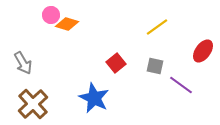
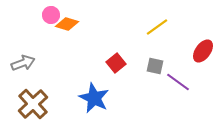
gray arrow: rotated 80 degrees counterclockwise
purple line: moved 3 px left, 3 px up
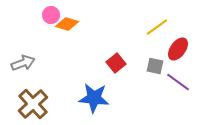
red ellipse: moved 25 px left, 2 px up
blue star: rotated 20 degrees counterclockwise
